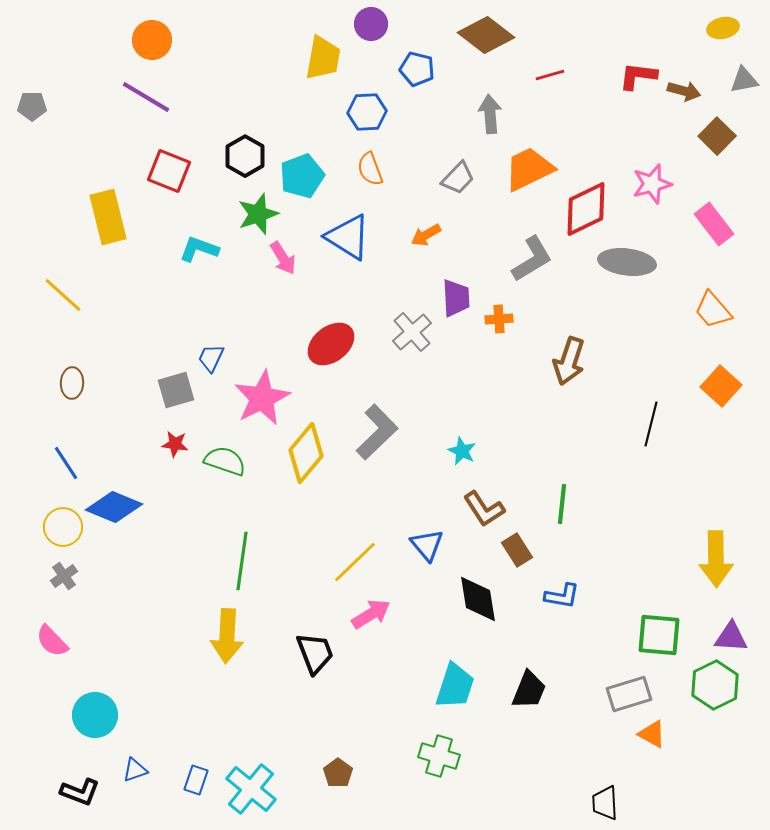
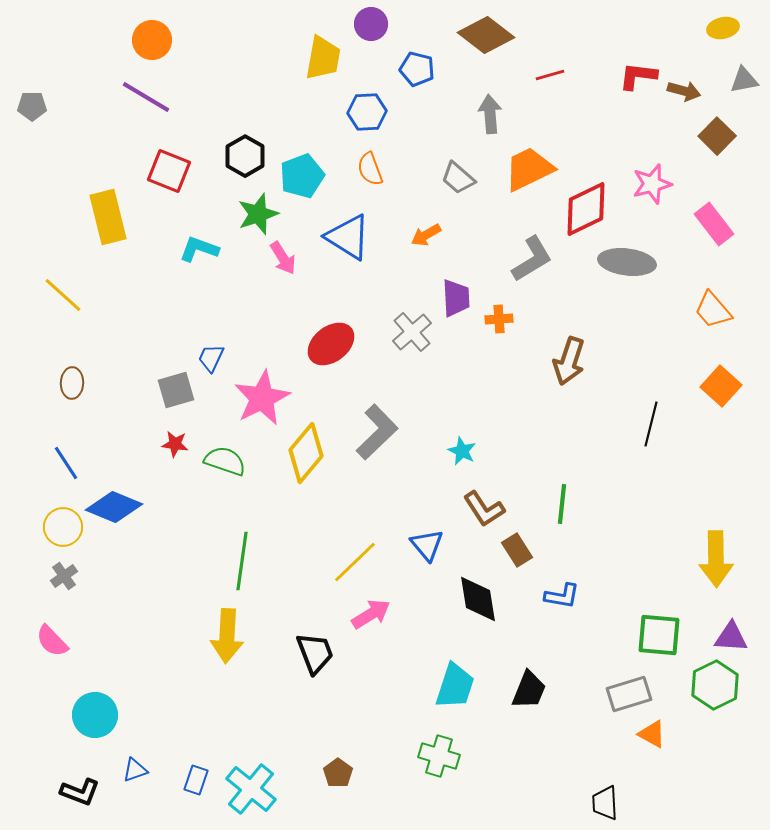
gray trapezoid at (458, 178): rotated 87 degrees clockwise
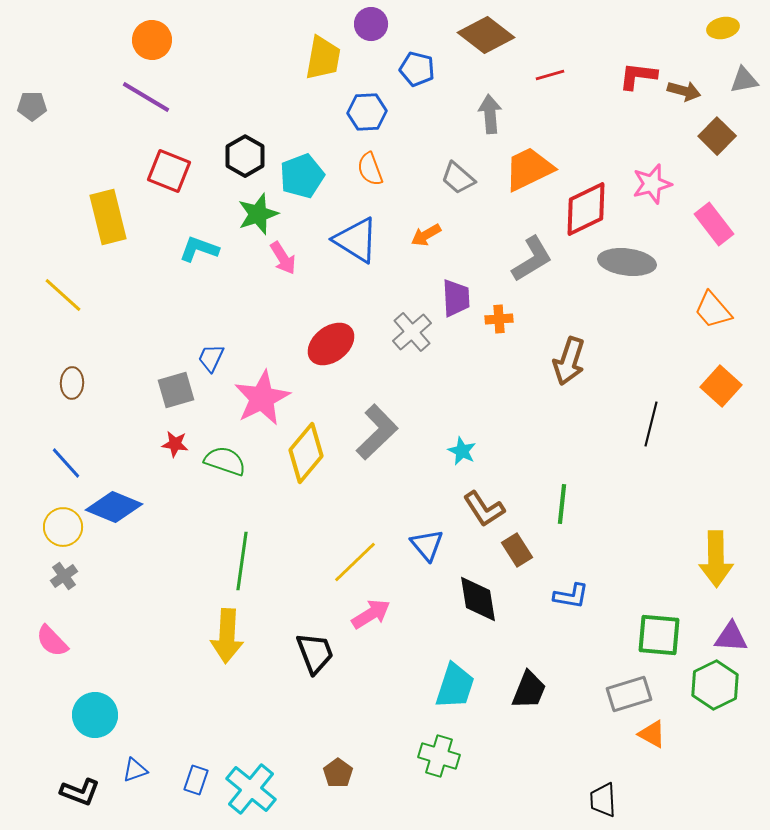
blue triangle at (348, 237): moved 8 px right, 3 px down
blue line at (66, 463): rotated 9 degrees counterclockwise
blue L-shape at (562, 596): moved 9 px right
black trapezoid at (605, 803): moved 2 px left, 3 px up
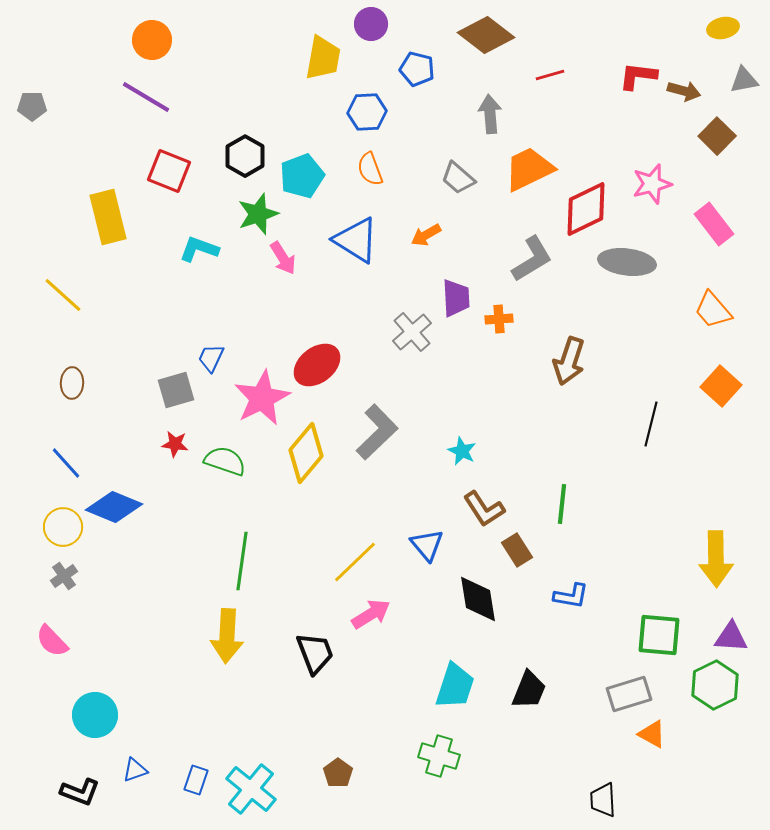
red ellipse at (331, 344): moved 14 px left, 21 px down
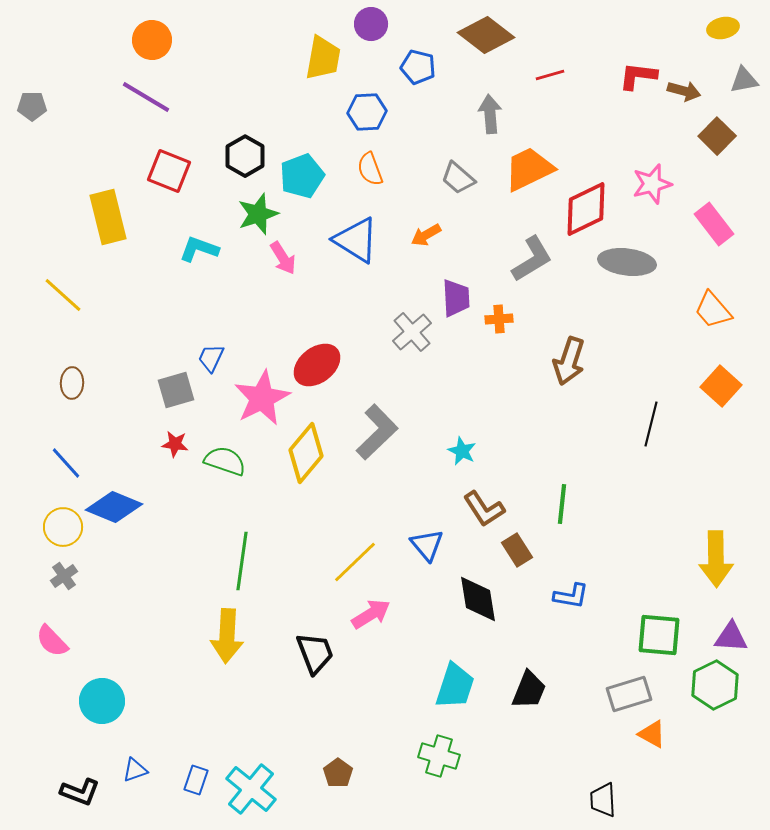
blue pentagon at (417, 69): moved 1 px right, 2 px up
cyan circle at (95, 715): moved 7 px right, 14 px up
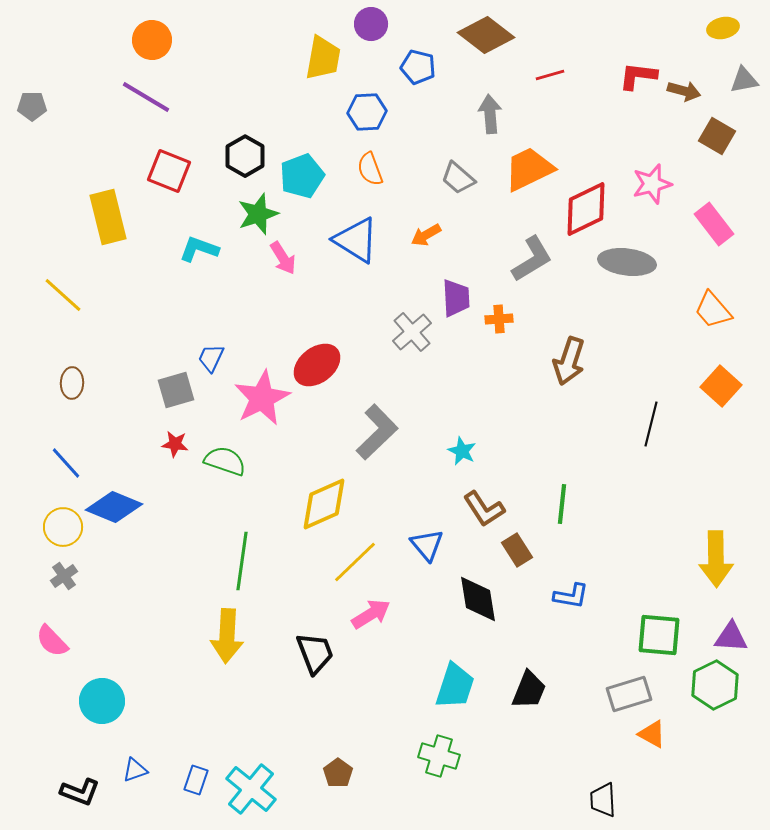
brown square at (717, 136): rotated 15 degrees counterclockwise
yellow diamond at (306, 453): moved 18 px right, 51 px down; rotated 26 degrees clockwise
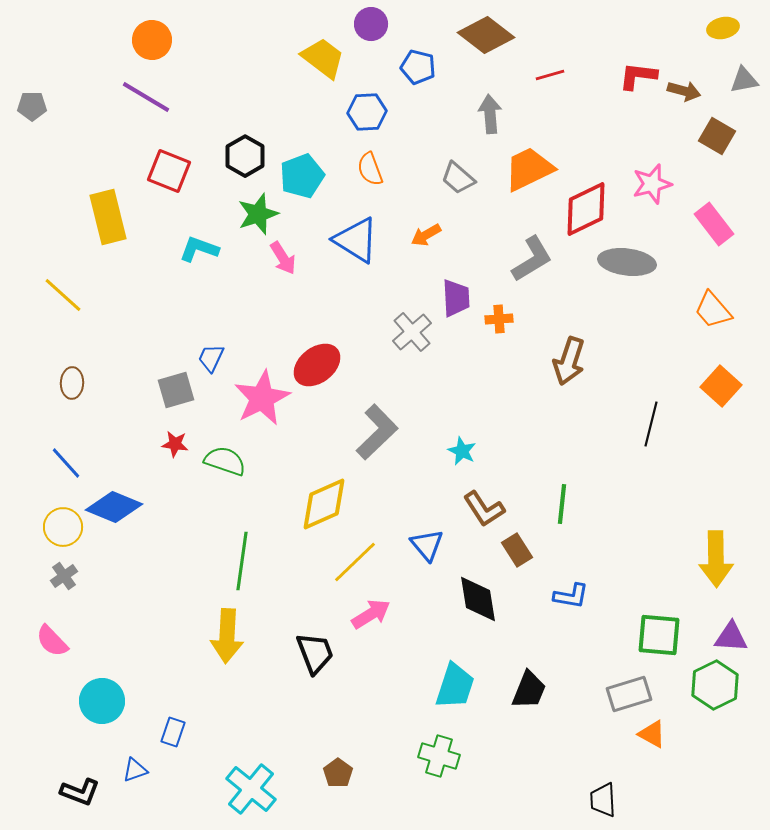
yellow trapezoid at (323, 58): rotated 63 degrees counterclockwise
blue rectangle at (196, 780): moved 23 px left, 48 px up
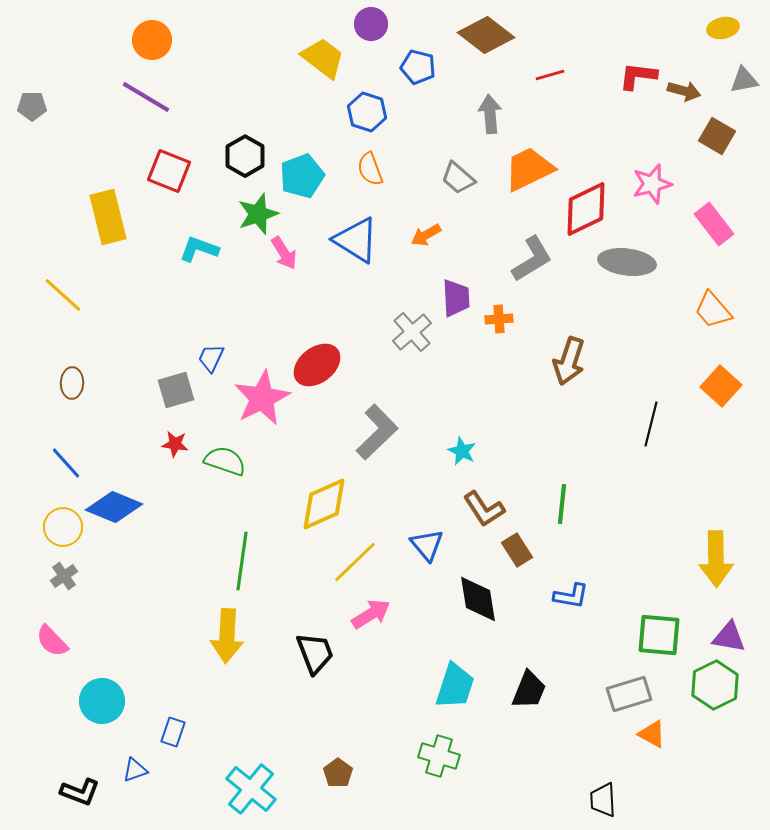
blue hexagon at (367, 112): rotated 21 degrees clockwise
pink arrow at (283, 258): moved 1 px right, 5 px up
purple triangle at (731, 637): moved 2 px left; rotated 6 degrees clockwise
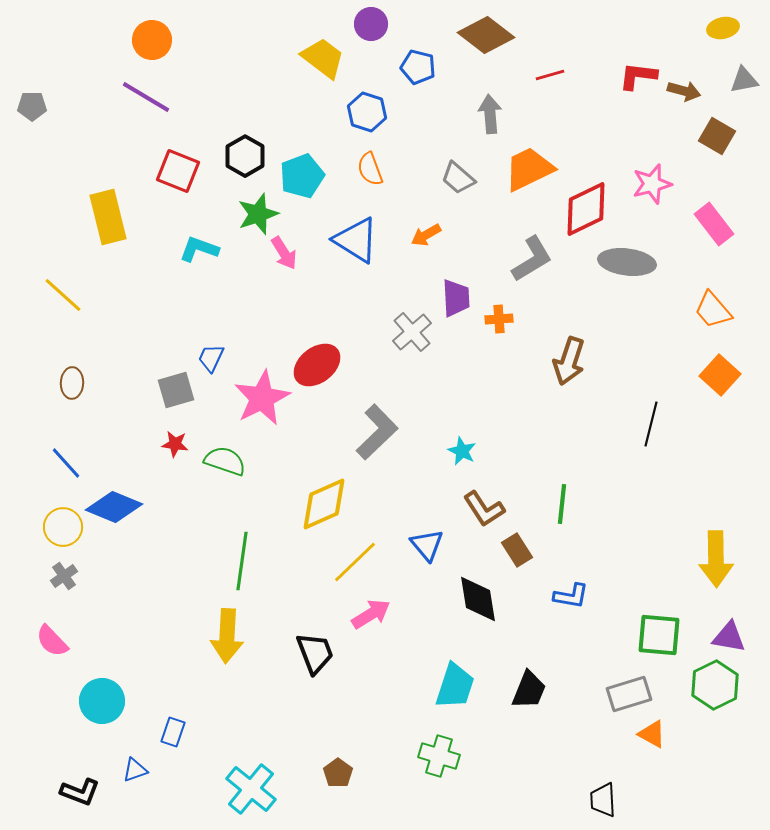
red square at (169, 171): moved 9 px right
orange square at (721, 386): moved 1 px left, 11 px up
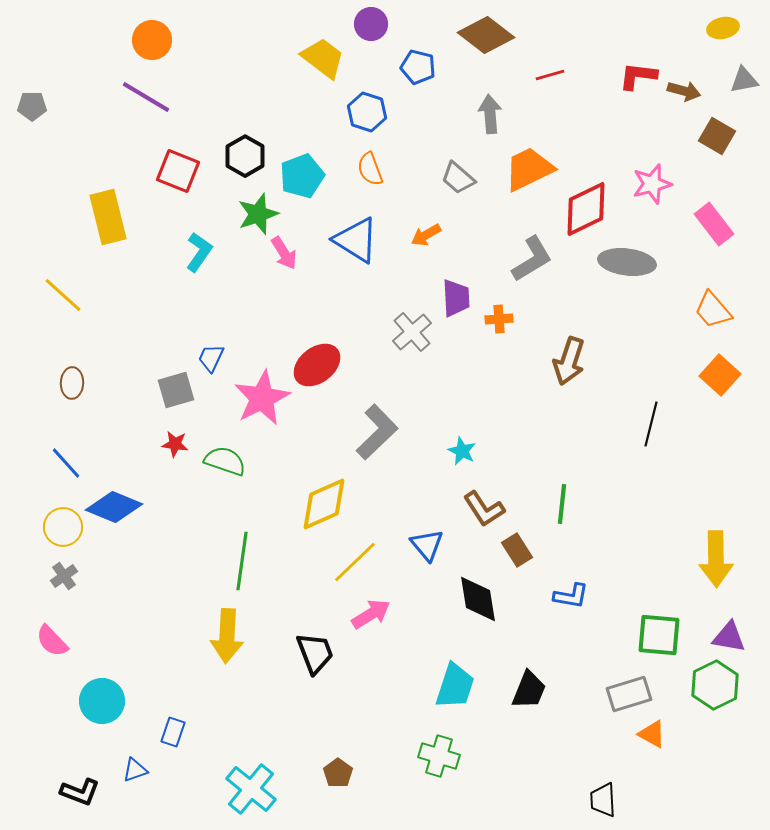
cyan L-shape at (199, 249): moved 3 px down; rotated 105 degrees clockwise
